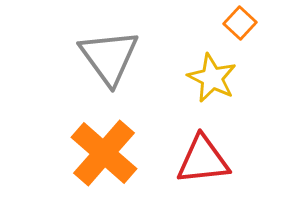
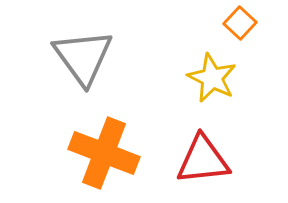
gray triangle: moved 26 px left
orange cross: rotated 20 degrees counterclockwise
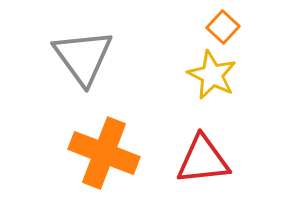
orange square: moved 17 px left, 4 px down
yellow star: moved 3 px up
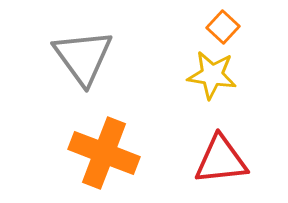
yellow star: rotated 18 degrees counterclockwise
red triangle: moved 18 px right
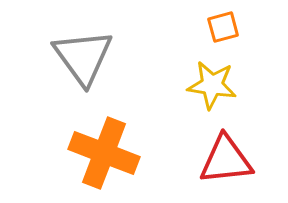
orange square: rotated 32 degrees clockwise
yellow star: moved 10 px down
red triangle: moved 5 px right
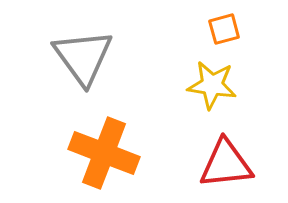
orange square: moved 1 px right, 2 px down
red triangle: moved 4 px down
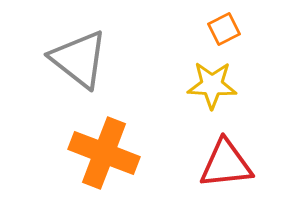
orange square: rotated 12 degrees counterclockwise
gray triangle: moved 4 px left, 2 px down; rotated 16 degrees counterclockwise
yellow star: rotated 6 degrees counterclockwise
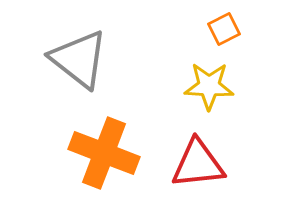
yellow star: moved 3 px left, 1 px down
red triangle: moved 28 px left
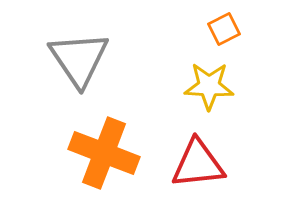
gray triangle: rotated 18 degrees clockwise
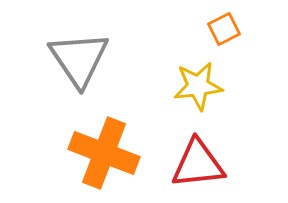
yellow star: moved 11 px left; rotated 9 degrees counterclockwise
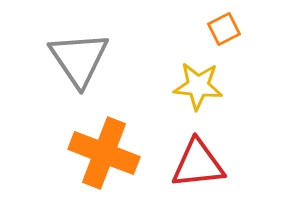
yellow star: rotated 12 degrees clockwise
